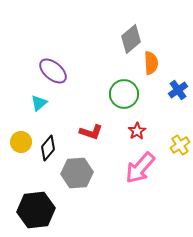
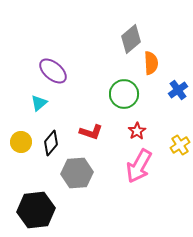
black diamond: moved 3 px right, 5 px up
pink arrow: moved 1 px left, 2 px up; rotated 12 degrees counterclockwise
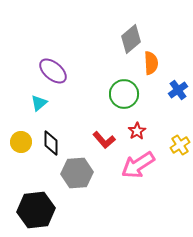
red L-shape: moved 13 px right, 8 px down; rotated 30 degrees clockwise
black diamond: rotated 40 degrees counterclockwise
pink arrow: moved 1 px left, 1 px up; rotated 28 degrees clockwise
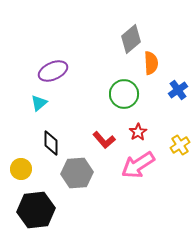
purple ellipse: rotated 64 degrees counterclockwise
red star: moved 1 px right, 1 px down
yellow circle: moved 27 px down
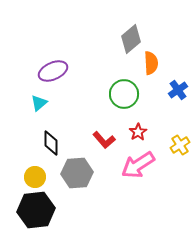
yellow circle: moved 14 px right, 8 px down
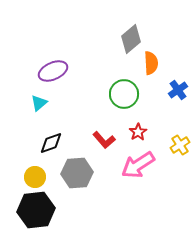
black diamond: rotated 70 degrees clockwise
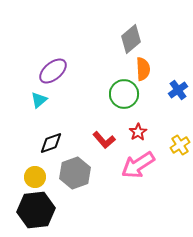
orange semicircle: moved 8 px left, 6 px down
purple ellipse: rotated 16 degrees counterclockwise
cyan triangle: moved 3 px up
gray hexagon: moved 2 px left; rotated 16 degrees counterclockwise
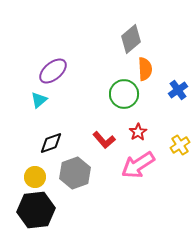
orange semicircle: moved 2 px right
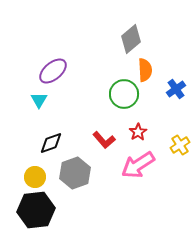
orange semicircle: moved 1 px down
blue cross: moved 2 px left, 1 px up
cyan triangle: rotated 18 degrees counterclockwise
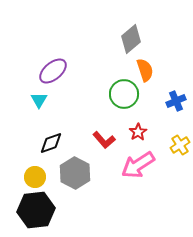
orange semicircle: rotated 15 degrees counterclockwise
blue cross: moved 12 px down; rotated 12 degrees clockwise
gray hexagon: rotated 12 degrees counterclockwise
